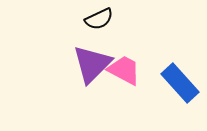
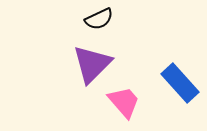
pink trapezoid: moved 32 px down; rotated 21 degrees clockwise
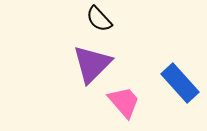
black semicircle: rotated 72 degrees clockwise
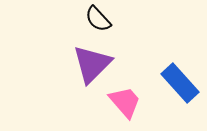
black semicircle: moved 1 px left
pink trapezoid: moved 1 px right
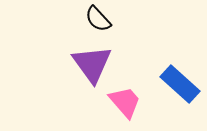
purple triangle: rotated 21 degrees counterclockwise
blue rectangle: moved 1 px down; rotated 6 degrees counterclockwise
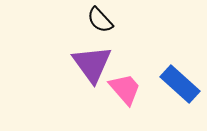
black semicircle: moved 2 px right, 1 px down
pink trapezoid: moved 13 px up
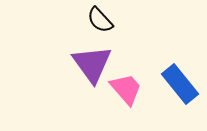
blue rectangle: rotated 9 degrees clockwise
pink trapezoid: moved 1 px right
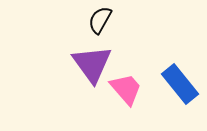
black semicircle: rotated 72 degrees clockwise
